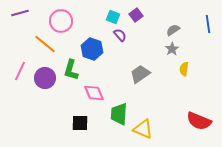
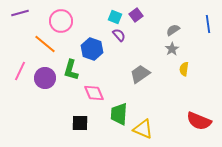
cyan square: moved 2 px right
purple semicircle: moved 1 px left
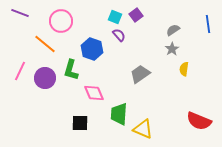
purple line: rotated 36 degrees clockwise
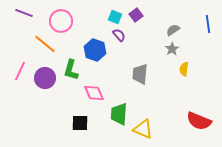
purple line: moved 4 px right
blue hexagon: moved 3 px right, 1 px down
gray trapezoid: rotated 50 degrees counterclockwise
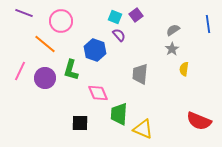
pink diamond: moved 4 px right
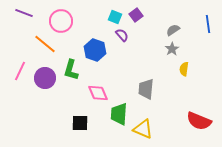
purple semicircle: moved 3 px right
gray trapezoid: moved 6 px right, 15 px down
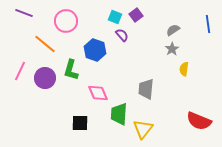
pink circle: moved 5 px right
yellow triangle: rotated 45 degrees clockwise
